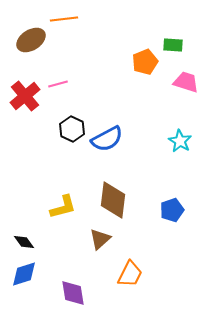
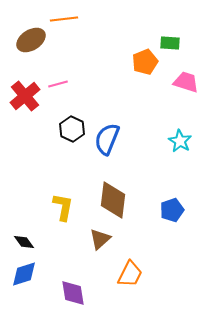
green rectangle: moved 3 px left, 2 px up
blue semicircle: rotated 140 degrees clockwise
yellow L-shape: rotated 64 degrees counterclockwise
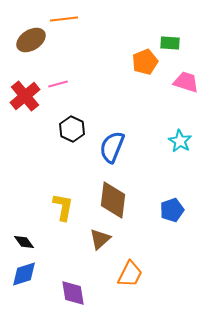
blue semicircle: moved 5 px right, 8 px down
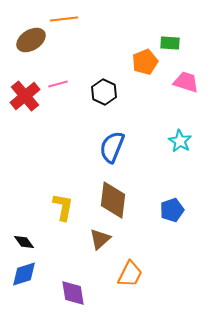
black hexagon: moved 32 px right, 37 px up
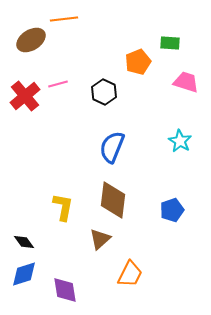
orange pentagon: moved 7 px left
purple diamond: moved 8 px left, 3 px up
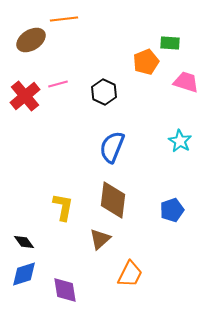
orange pentagon: moved 8 px right
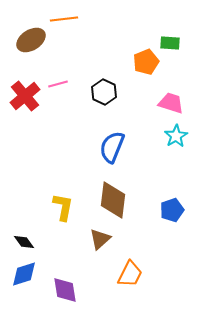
pink trapezoid: moved 15 px left, 21 px down
cyan star: moved 4 px left, 5 px up; rotated 10 degrees clockwise
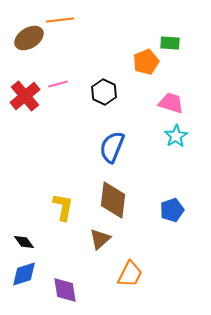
orange line: moved 4 px left, 1 px down
brown ellipse: moved 2 px left, 2 px up
